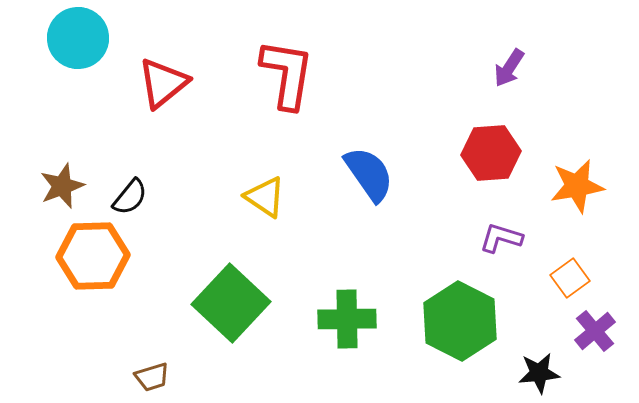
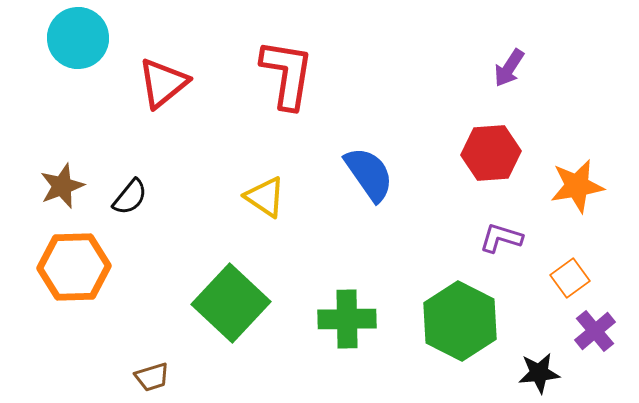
orange hexagon: moved 19 px left, 11 px down
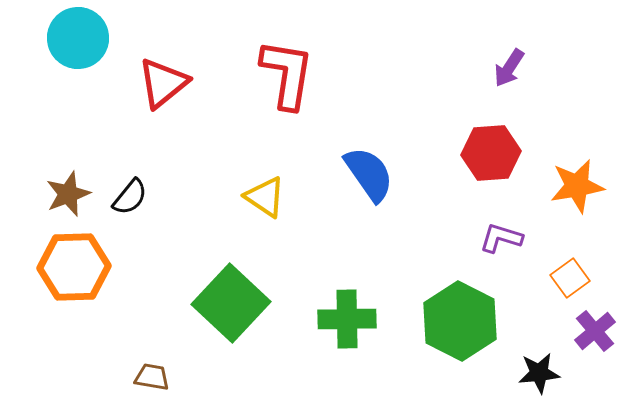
brown star: moved 6 px right, 8 px down
brown trapezoid: rotated 153 degrees counterclockwise
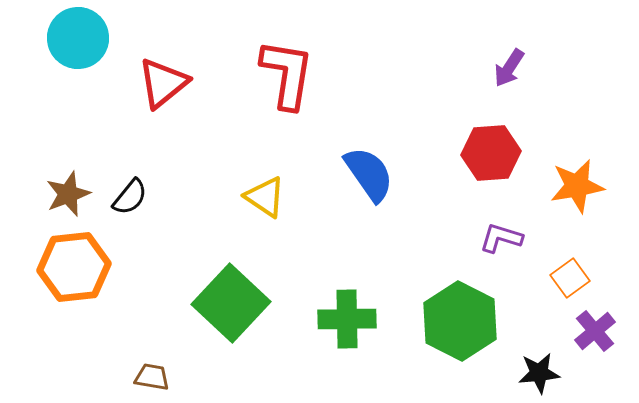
orange hexagon: rotated 4 degrees counterclockwise
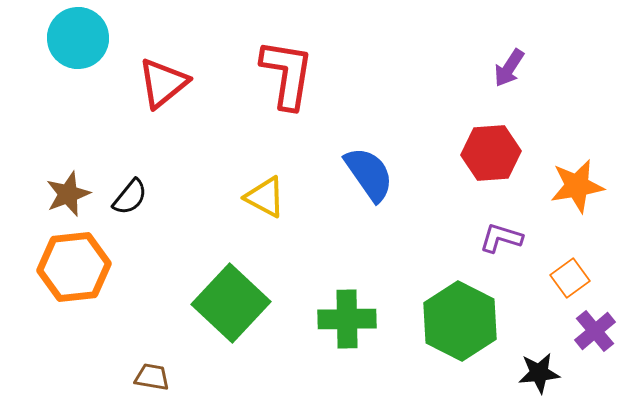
yellow triangle: rotated 6 degrees counterclockwise
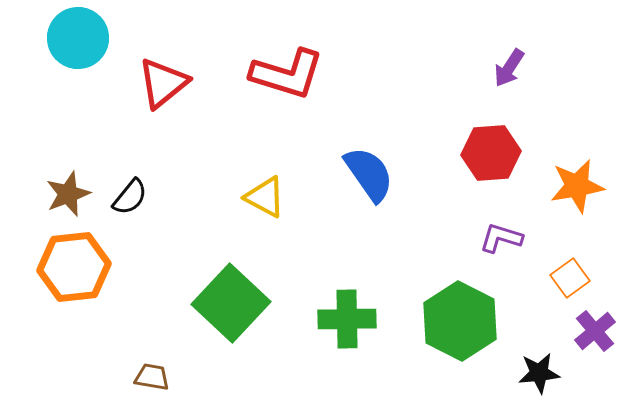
red L-shape: rotated 98 degrees clockwise
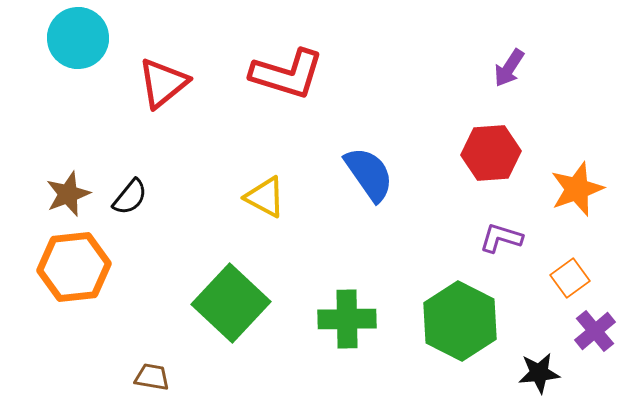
orange star: moved 3 px down; rotated 10 degrees counterclockwise
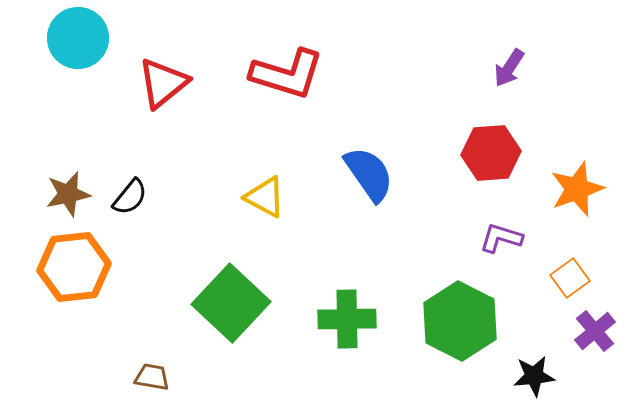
brown star: rotated 9 degrees clockwise
black star: moved 5 px left, 3 px down
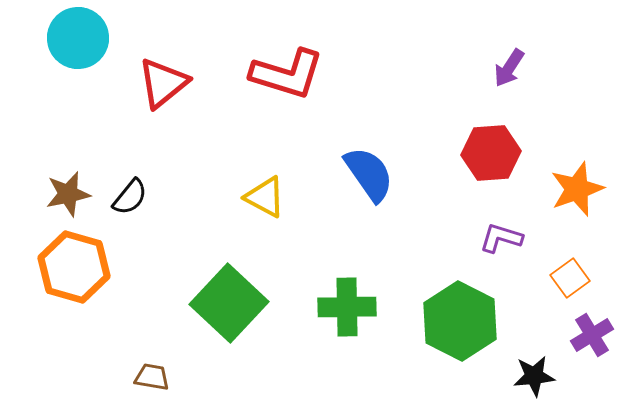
orange hexagon: rotated 22 degrees clockwise
green square: moved 2 px left
green cross: moved 12 px up
purple cross: moved 3 px left, 4 px down; rotated 9 degrees clockwise
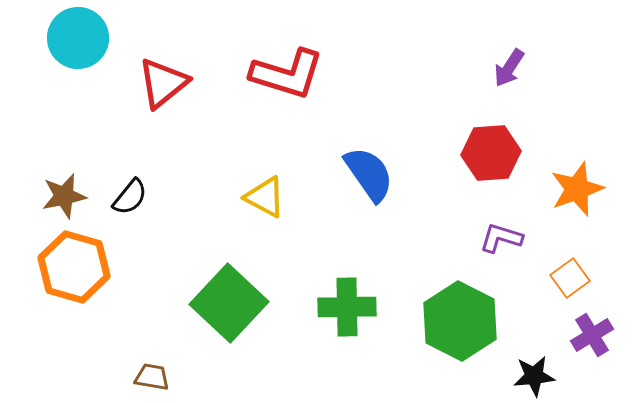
brown star: moved 4 px left, 2 px down
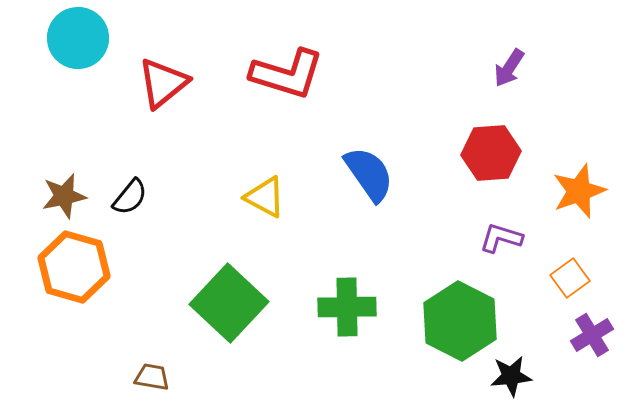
orange star: moved 2 px right, 2 px down
black star: moved 23 px left
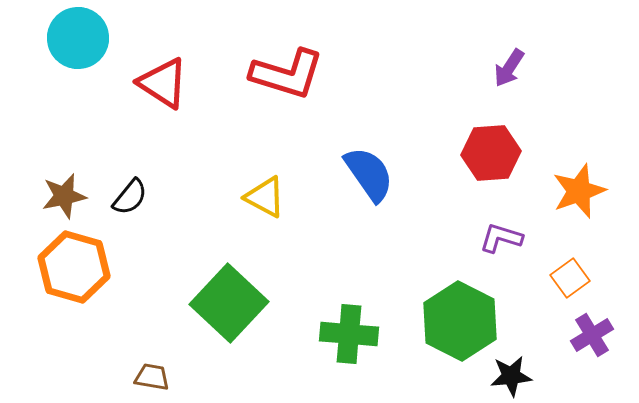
red triangle: rotated 48 degrees counterclockwise
green cross: moved 2 px right, 27 px down; rotated 6 degrees clockwise
